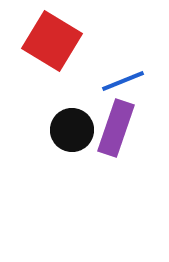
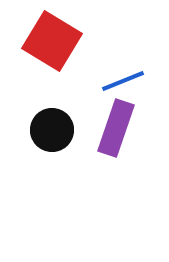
black circle: moved 20 px left
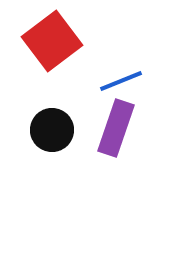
red square: rotated 22 degrees clockwise
blue line: moved 2 px left
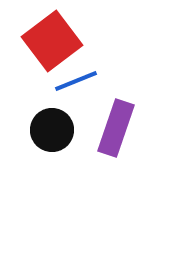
blue line: moved 45 px left
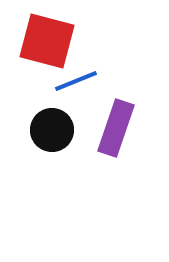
red square: moved 5 px left; rotated 38 degrees counterclockwise
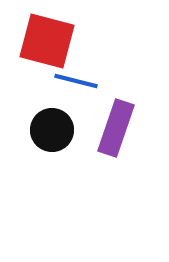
blue line: rotated 36 degrees clockwise
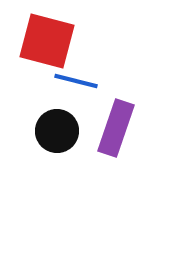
black circle: moved 5 px right, 1 px down
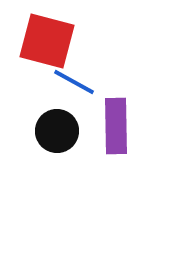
blue line: moved 2 px left, 1 px down; rotated 15 degrees clockwise
purple rectangle: moved 2 px up; rotated 20 degrees counterclockwise
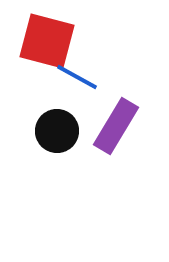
blue line: moved 3 px right, 5 px up
purple rectangle: rotated 32 degrees clockwise
